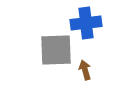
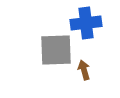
brown arrow: moved 1 px left
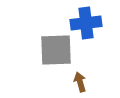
brown arrow: moved 4 px left, 12 px down
